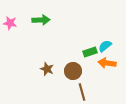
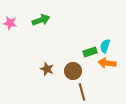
green arrow: rotated 18 degrees counterclockwise
cyan semicircle: rotated 32 degrees counterclockwise
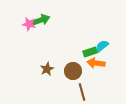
pink star: moved 19 px right, 1 px down
cyan semicircle: moved 3 px left; rotated 32 degrees clockwise
orange arrow: moved 11 px left
brown star: rotated 24 degrees clockwise
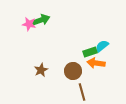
brown star: moved 6 px left, 1 px down
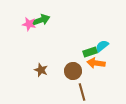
brown star: rotated 24 degrees counterclockwise
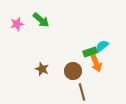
green arrow: rotated 60 degrees clockwise
pink star: moved 12 px left; rotated 24 degrees counterclockwise
orange arrow: rotated 120 degrees counterclockwise
brown star: moved 1 px right, 1 px up
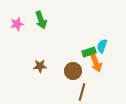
green arrow: rotated 30 degrees clockwise
cyan semicircle: rotated 32 degrees counterclockwise
green rectangle: moved 1 px left
brown star: moved 2 px left, 3 px up; rotated 24 degrees counterclockwise
brown line: rotated 30 degrees clockwise
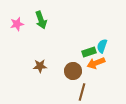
orange arrow: rotated 90 degrees clockwise
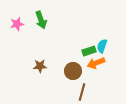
green rectangle: moved 1 px up
